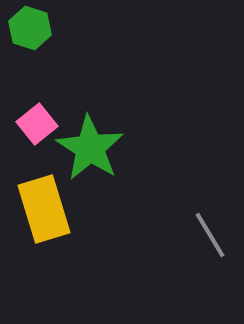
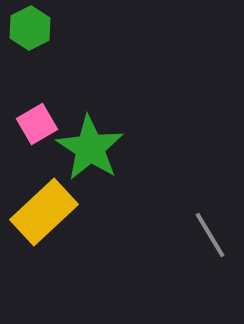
green hexagon: rotated 15 degrees clockwise
pink square: rotated 9 degrees clockwise
yellow rectangle: moved 3 px down; rotated 64 degrees clockwise
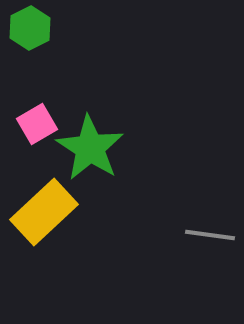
gray line: rotated 51 degrees counterclockwise
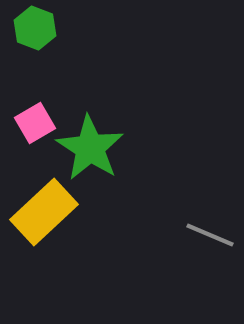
green hexagon: moved 5 px right; rotated 12 degrees counterclockwise
pink square: moved 2 px left, 1 px up
gray line: rotated 15 degrees clockwise
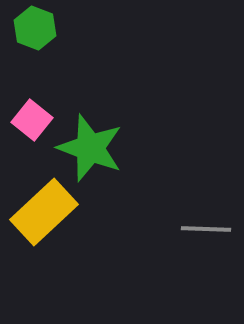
pink square: moved 3 px left, 3 px up; rotated 21 degrees counterclockwise
green star: rotated 12 degrees counterclockwise
gray line: moved 4 px left, 6 px up; rotated 21 degrees counterclockwise
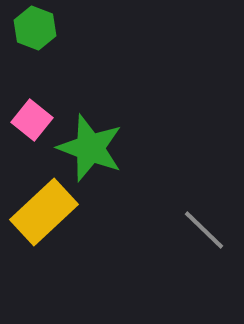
gray line: moved 2 px left, 1 px down; rotated 42 degrees clockwise
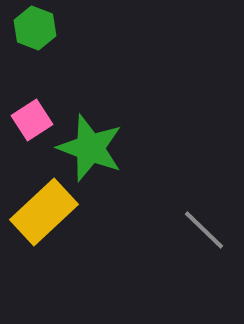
pink square: rotated 18 degrees clockwise
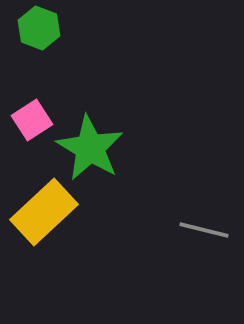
green hexagon: moved 4 px right
green star: rotated 10 degrees clockwise
gray line: rotated 30 degrees counterclockwise
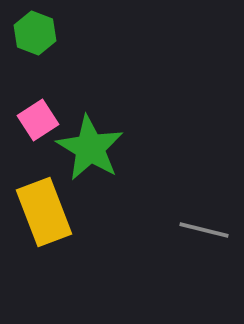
green hexagon: moved 4 px left, 5 px down
pink square: moved 6 px right
yellow rectangle: rotated 68 degrees counterclockwise
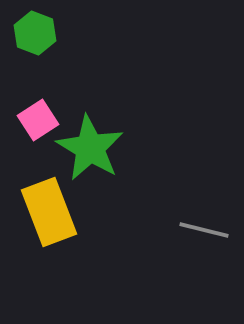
yellow rectangle: moved 5 px right
